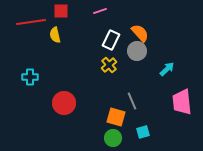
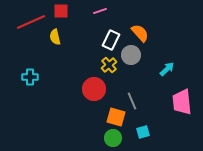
red line: rotated 16 degrees counterclockwise
yellow semicircle: moved 2 px down
gray circle: moved 6 px left, 4 px down
red circle: moved 30 px right, 14 px up
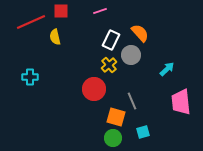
pink trapezoid: moved 1 px left
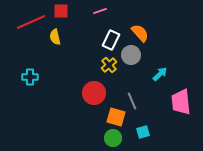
cyan arrow: moved 7 px left, 5 px down
red circle: moved 4 px down
